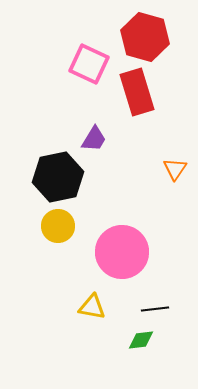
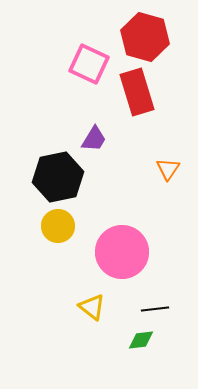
orange triangle: moved 7 px left
yellow triangle: rotated 28 degrees clockwise
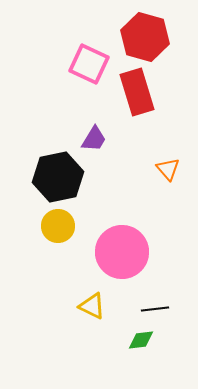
orange triangle: rotated 15 degrees counterclockwise
yellow triangle: moved 1 px up; rotated 12 degrees counterclockwise
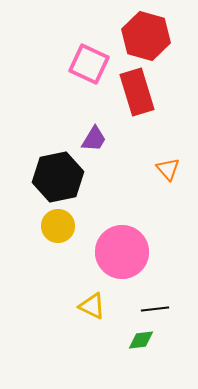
red hexagon: moved 1 px right, 1 px up
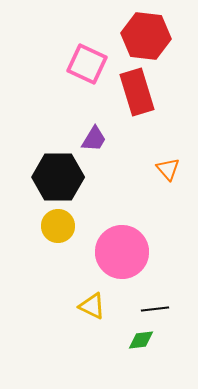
red hexagon: rotated 9 degrees counterclockwise
pink square: moved 2 px left
black hexagon: rotated 12 degrees clockwise
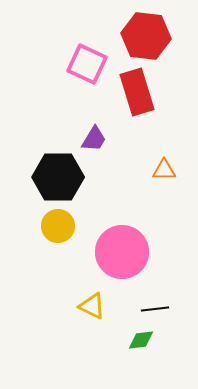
orange triangle: moved 4 px left, 1 px down; rotated 50 degrees counterclockwise
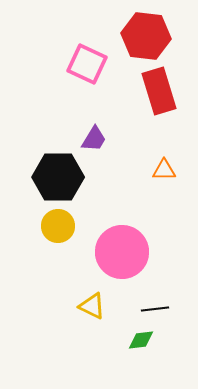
red rectangle: moved 22 px right, 1 px up
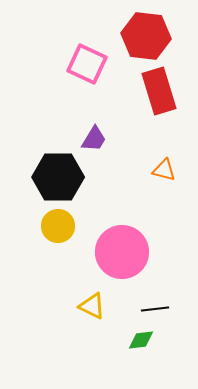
orange triangle: rotated 15 degrees clockwise
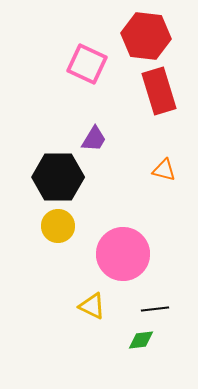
pink circle: moved 1 px right, 2 px down
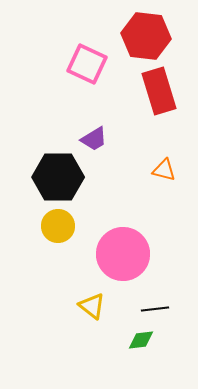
purple trapezoid: rotated 28 degrees clockwise
yellow triangle: rotated 12 degrees clockwise
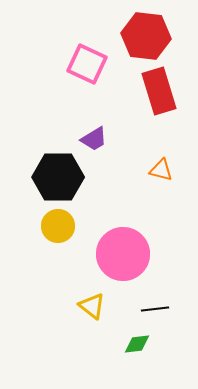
orange triangle: moved 3 px left
green diamond: moved 4 px left, 4 px down
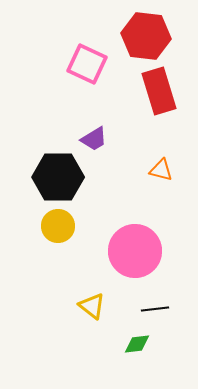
pink circle: moved 12 px right, 3 px up
